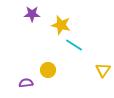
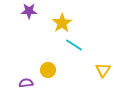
purple star: moved 3 px left, 3 px up
yellow star: moved 1 px right, 2 px up; rotated 24 degrees clockwise
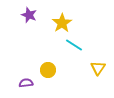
purple star: moved 4 px down; rotated 21 degrees clockwise
yellow triangle: moved 5 px left, 2 px up
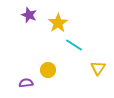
yellow star: moved 4 px left
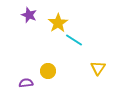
cyan line: moved 5 px up
yellow circle: moved 1 px down
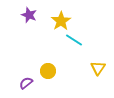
yellow star: moved 3 px right, 2 px up
purple semicircle: rotated 32 degrees counterclockwise
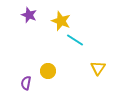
yellow star: rotated 18 degrees counterclockwise
cyan line: moved 1 px right
purple semicircle: rotated 40 degrees counterclockwise
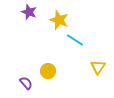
purple star: moved 3 px up
yellow star: moved 2 px left, 1 px up
yellow triangle: moved 1 px up
purple semicircle: rotated 128 degrees clockwise
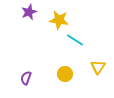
purple star: rotated 28 degrees clockwise
yellow star: rotated 12 degrees counterclockwise
yellow circle: moved 17 px right, 3 px down
purple semicircle: moved 5 px up; rotated 120 degrees counterclockwise
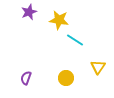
yellow circle: moved 1 px right, 4 px down
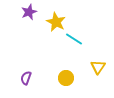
yellow star: moved 3 px left, 2 px down; rotated 18 degrees clockwise
cyan line: moved 1 px left, 1 px up
